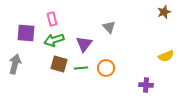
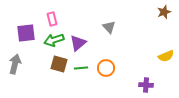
purple square: rotated 12 degrees counterclockwise
purple triangle: moved 6 px left, 1 px up; rotated 12 degrees clockwise
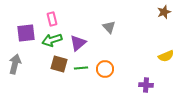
green arrow: moved 2 px left
orange circle: moved 1 px left, 1 px down
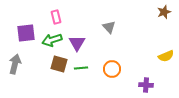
pink rectangle: moved 4 px right, 2 px up
purple triangle: moved 1 px left; rotated 18 degrees counterclockwise
orange circle: moved 7 px right
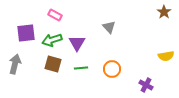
brown star: rotated 16 degrees counterclockwise
pink rectangle: moved 1 px left, 2 px up; rotated 48 degrees counterclockwise
yellow semicircle: rotated 14 degrees clockwise
brown square: moved 6 px left
purple cross: rotated 24 degrees clockwise
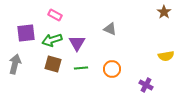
gray triangle: moved 1 px right, 2 px down; rotated 24 degrees counterclockwise
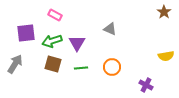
green arrow: moved 1 px down
gray arrow: rotated 18 degrees clockwise
orange circle: moved 2 px up
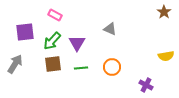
purple square: moved 1 px left, 1 px up
green arrow: rotated 30 degrees counterclockwise
brown square: rotated 24 degrees counterclockwise
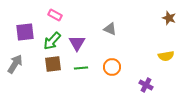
brown star: moved 5 px right, 6 px down; rotated 16 degrees counterclockwise
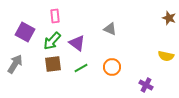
pink rectangle: moved 1 px down; rotated 56 degrees clockwise
purple square: rotated 36 degrees clockwise
purple triangle: rotated 24 degrees counterclockwise
yellow semicircle: rotated 21 degrees clockwise
green line: rotated 24 degrees counterclockwise
